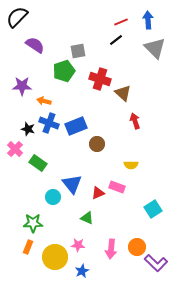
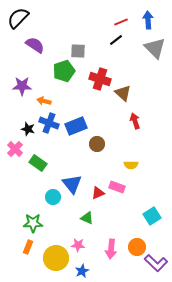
black semicircle: moved 1 px right, 1 px down
gray square: rotated 14 degrees clockwise
cyan square: moved 1 px left, 7 px down
yellow circle: moved 1 px right, 1 px down
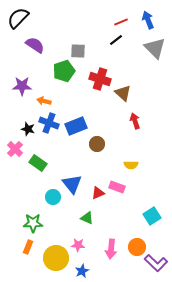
blue arrow: rotated 18 degrees counterclockwise
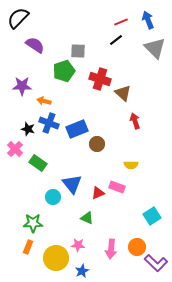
blue rectangle: moved 1 px right, 3 px down
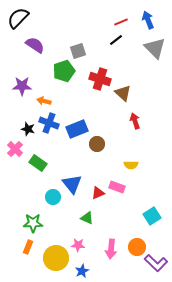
gray square: rotated 21 degrees counterclockwise
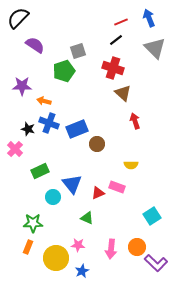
blue arrow: moved 1 px right, 2 px up
red cross: moved 13 px right, 11 px up
green rectangle: moved 2 px right, 8 px down; rotated 60 degrees counterclockwise
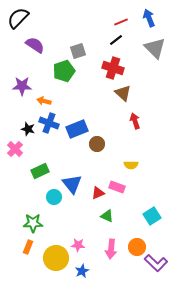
cyan circle: moved 1 px right
green triangle: moved 20 px right, 2 px up
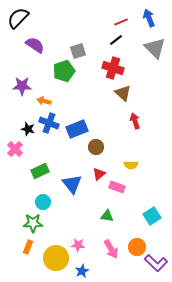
brown circle: moved 1 px left, 3 px down
red triangle: moved 1 px right, 19 px up; rotated 16 degrees counterclockwise
cyan circle: moved 11 px left, 5 px down
green triangle: rotated 16 degrees counterclockwise
pink arrow: rotated 36 degrees counterclockwise
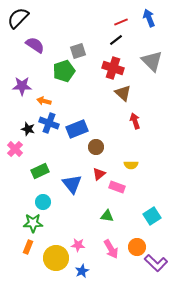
gray triangle: moved 3 px left, 13 px down
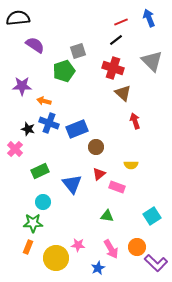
black semicircle: rotated 40 degrees clockwise
blue star: moved 16 px right, 3 px up
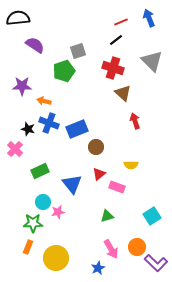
green triangle: rotated 24 degrees counterclockwise
pink star: moved 20 px left, 33 px up; rotated 16 degrees counterclockwise
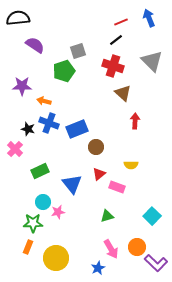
red cross: moved 2 px up
red arrow: rotated 21 degrees clockwise
cyan square: rotated 12 degrees counterclockwise
